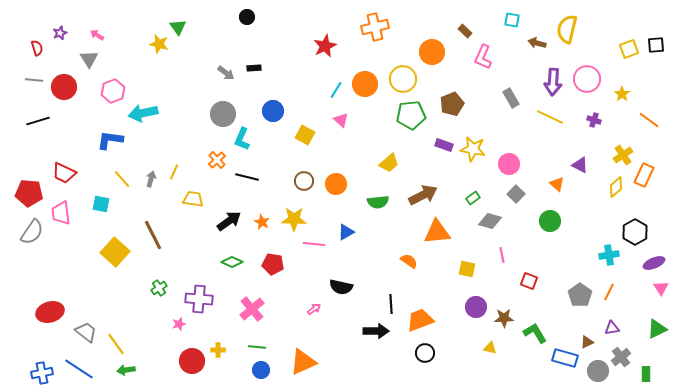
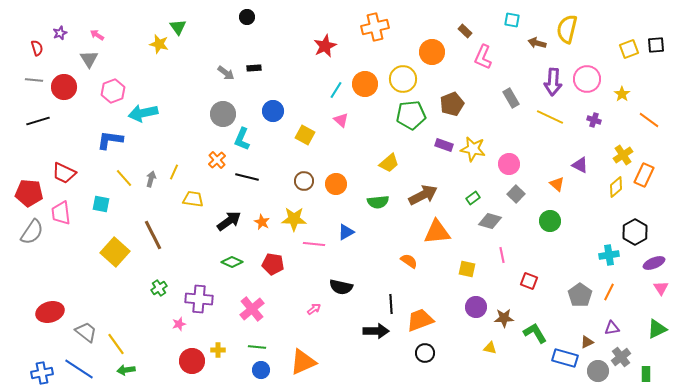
yellow line at (122, 179): moved 2 px right, 1 px up
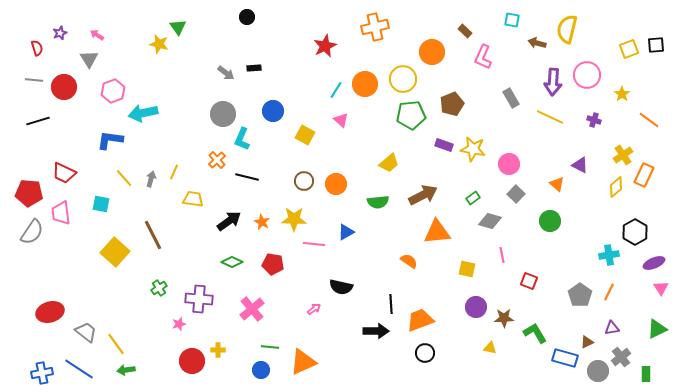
pink circle at (587, 79): moved 4 px up
green line at (257, 347): moved 13 px right
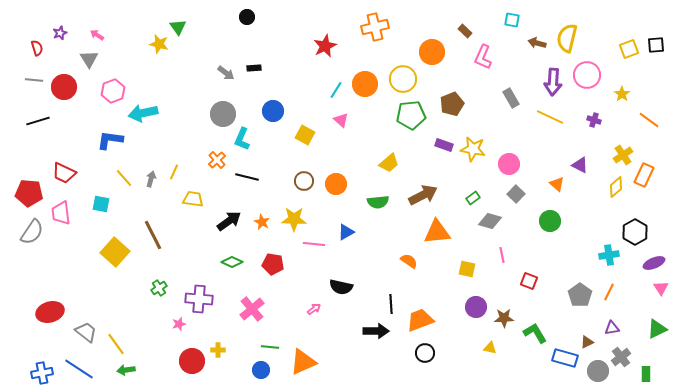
yellow semicircle at (567, 29): moved 9 px down
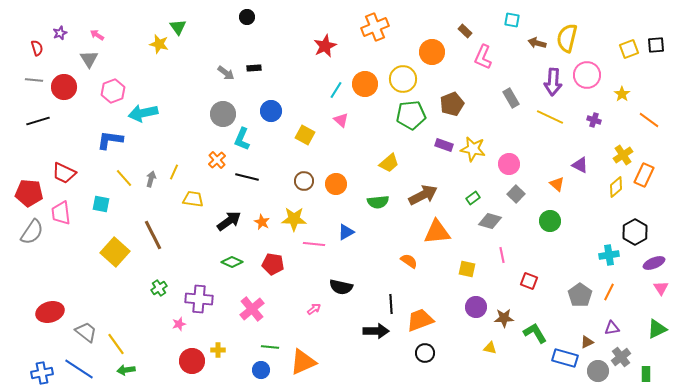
orange cross at (375, 27): rotated 8 degrees counterclockwise
blue circle at (273, 111): moved 2 px left
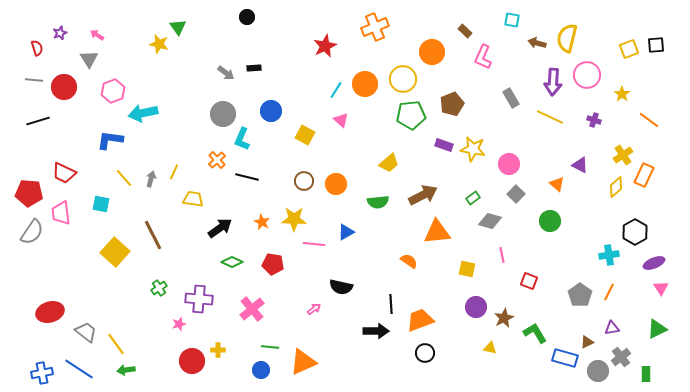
black arrow at (229, 221): moved 9 px left, 7 px down
brown star at (504, 318): rotated 24 degrees counterclockwise
